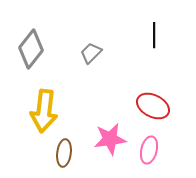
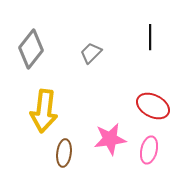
black line: moved 4 px left, 2 px down
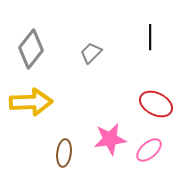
red ellipse: moved 3 px right, 2 px up
yellow arrow: moved 13 px left, 9 px up; rotated 99 degrees counterclockwise
pink ellipse: rotated 36 degrees clockwise
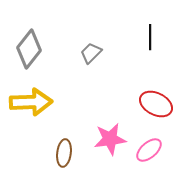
gray diamond: moved 2 px left
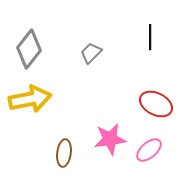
yellow arrow: moved 1 px left, 3 px up; rotated 9 degrees counterclockwise
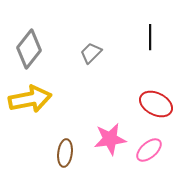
brown ellipse: moved 1 px right
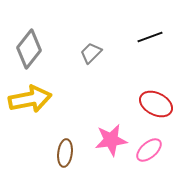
black line: rotated 70 degrees clockwise
pink star: moved 1 px right, 1 px down
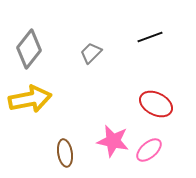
pink star: moved 2 px right, 1 px down; rotated 20 degrees clockwise
brown ellipse: rotated 16 degrees counterclockwise
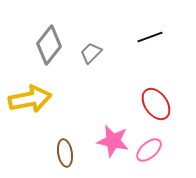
gray diamond: moved 20 px right, 4 px up
red ellipse: rotated 28 degrees clockwise
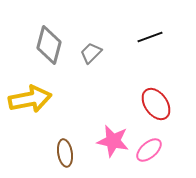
gray diamond: rotated 24 degrees counterclockwise
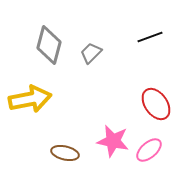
brown ellipse: rotated 68 degrees counterclockwise
